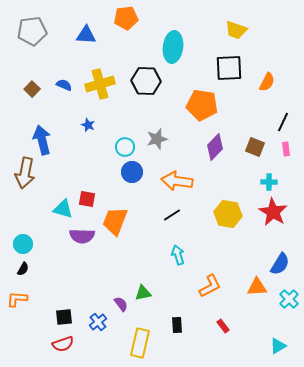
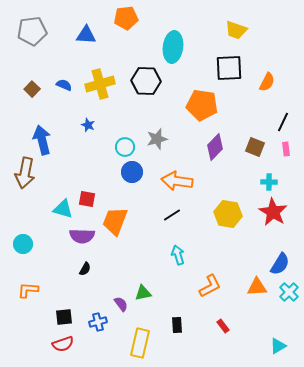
black semicircle at (23, 269): moved 62 px right
orange L-shape at (17, 299): moved 11 px right, 9 px up
cyan cross at (289, 299): moved 7 px up
blue cross at (98, 322): rotated 24 degrees clockwise
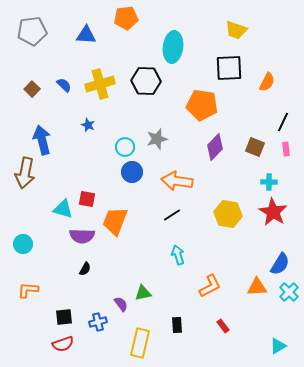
blue semicircle at (64, 85): rotated 21 degrees clockwise
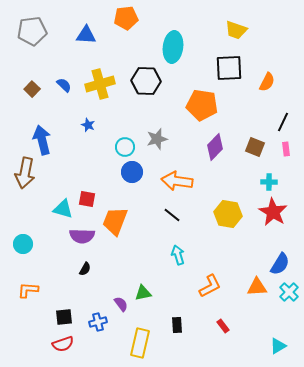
black line at (172, 215): rotated 72 degrees clockwise
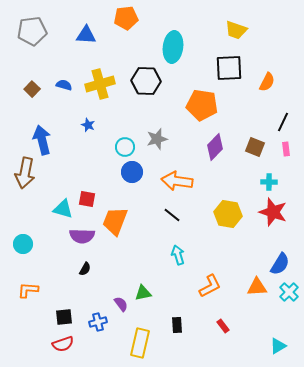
blue semicircle at (64, 85): rotated 28 degrees counterclockwise
red star at (273, 212): rotated 12 degrees counterclockwise
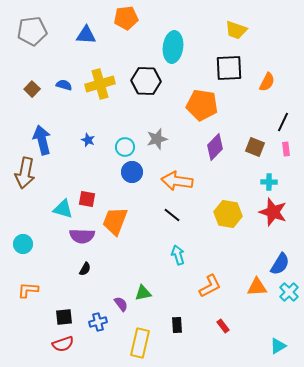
blue star at (88, 125): moved 15 px down
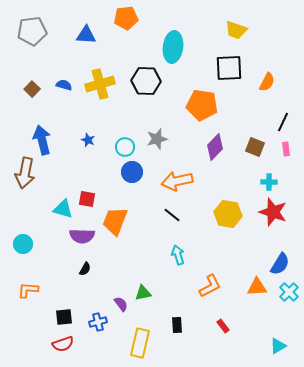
orange arrow at (177, 181): rotated 20 degrees counterclockwise
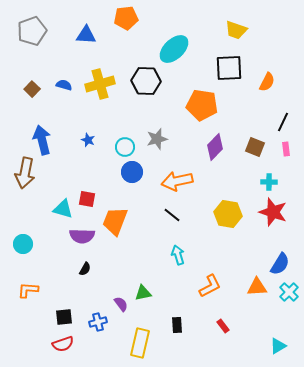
gray pentagon at (32, 31): rotated 12 degrees counterclockwise
cyan ellipse at (173, 47): moved 1 px right, 2 px down; rotated 40 degrees clockwise
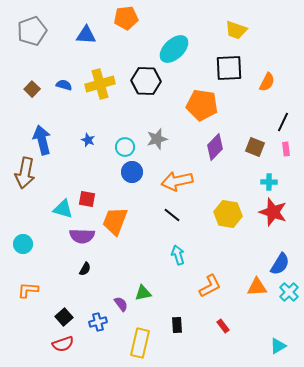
black square at (64, 317): rotated 36 degrees counterclockwise
